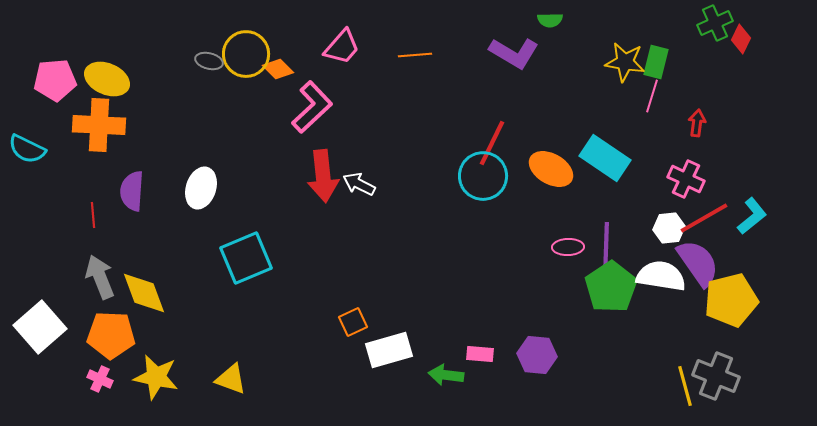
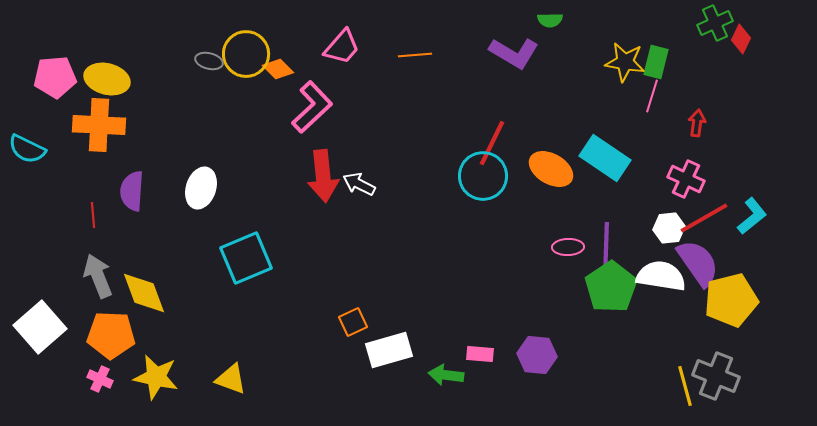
yellow ellipse at (107, 79): rotated 9 degrees counterclockwise
pink pentagon at (55, 80): moved 3 px up
gray arrow at (100, 277): moved 2 px left, 1 px up
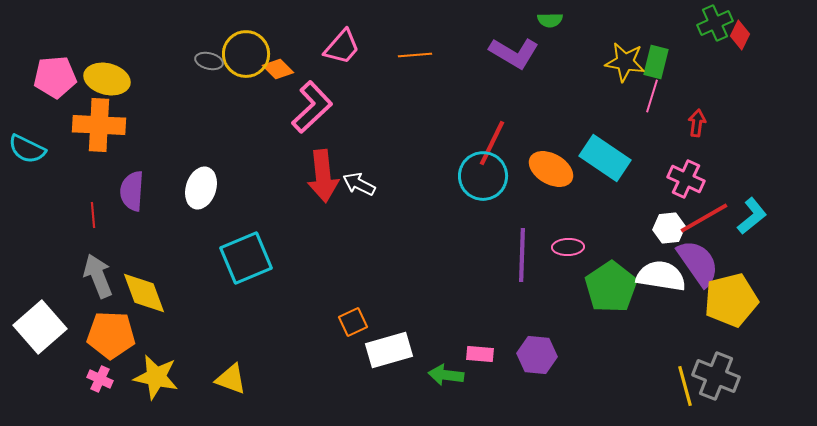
red diamond at (741, 39): moved 1 px left, 4 px up
purple line at (606, 249): moved 84 px left, 6 px down
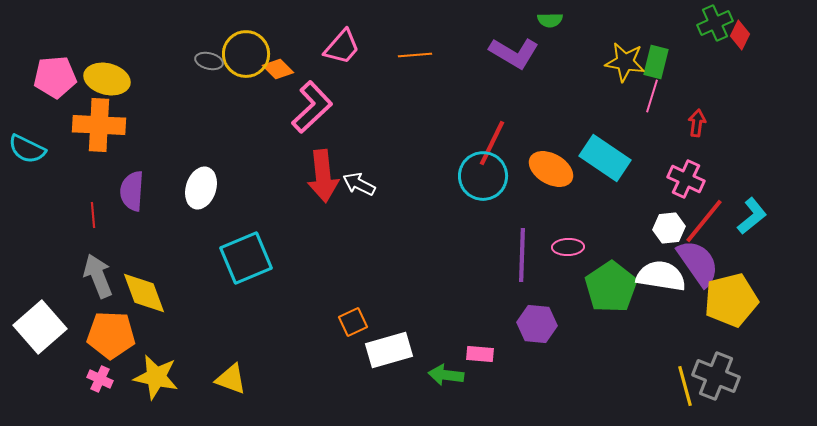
red line at (704, 218): moved 3 px down; rotated 21 degrees counterclockwise
purple hexagon at (537, 355): moved 31 px up
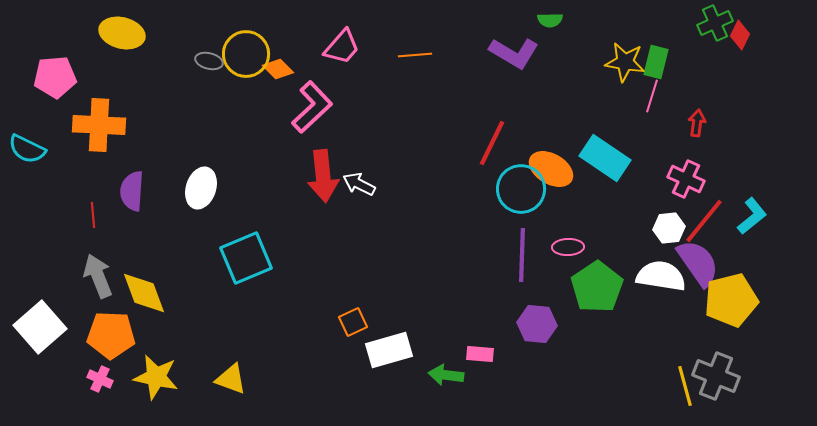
yellow ellipse at (107, 79): moved 15 px right, 46 px up
cyan circle at (483, 176): moved 38 px right, 13 px down
green pentagon at (611, 287): moved 14 px left
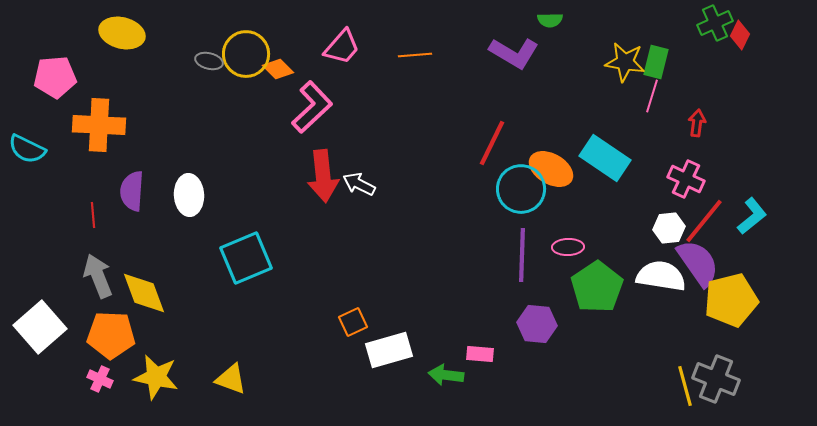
white ellipse at (201, 188): moved 12 px left, 7 px down; rotated 21 degrees counterclockwise
gray cross at (716, 376): moved 3 px down
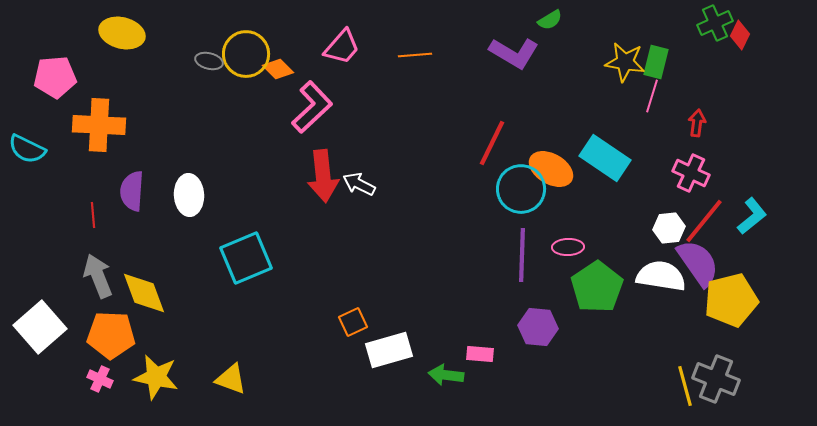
green semicircle at (550, 20): rotated 30 degrees counterclockwise
pink cross at (686, 179): moved 5 px right, 6 px up
purple hexagon at (537, 324): moved 1 px right, 3 px down
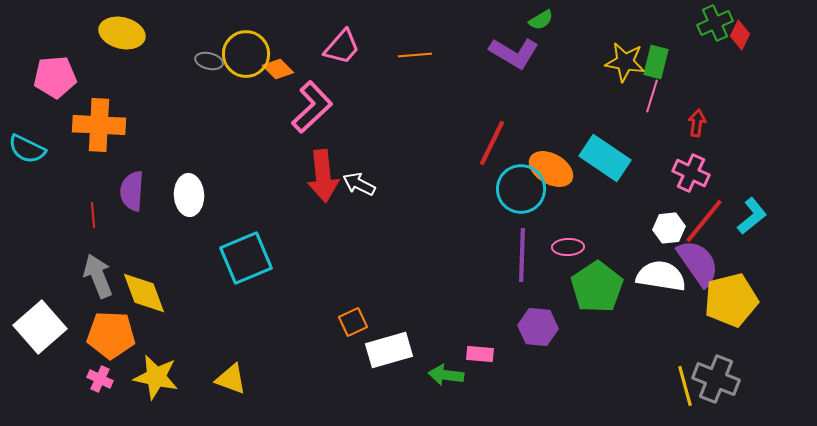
green semicircle at (550, 20): moved 9 px left
